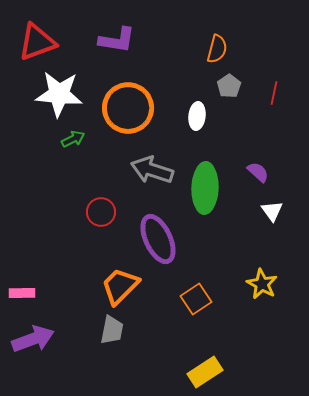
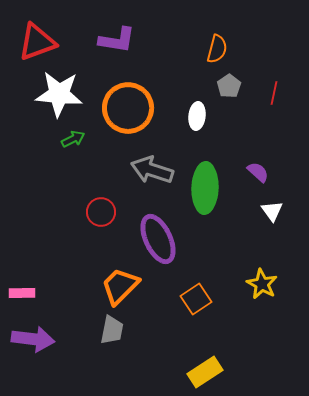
purple arrow: rotated 27 degrees clockwise
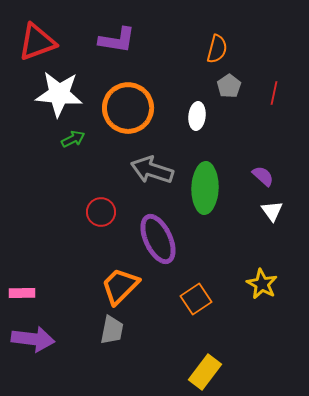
purple semicircle: moved 5 px right, 4 px down
yellow rectangle: rotated 20 degrees counterclockwise
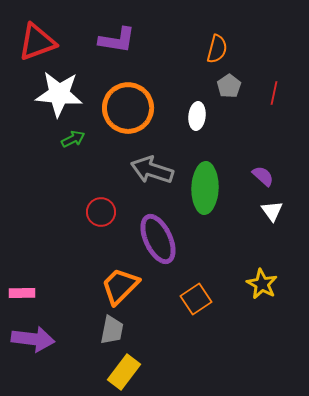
yellow rectangle: moved 81 px left
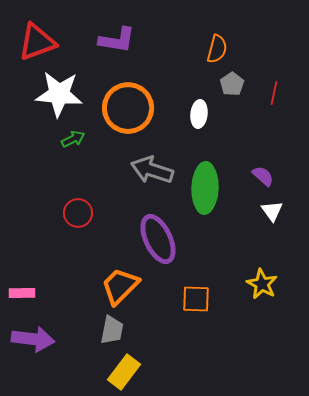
gray pentagon: moved 3 px right, 2 px up
white ellipse: moved 2 px right, 2 px up
red circle: moved 23 px left, 1 px down
orange square: rotated 36 degrees clockwise
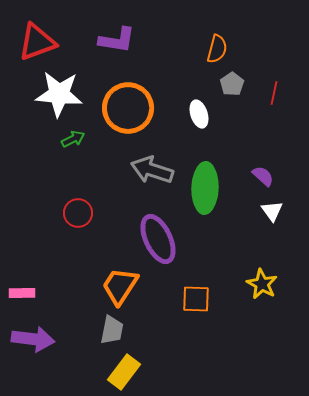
white ellipse: rotated 24 degrees counterclockwise
orange trapezoid: rotated 12 degrees counterclockwise
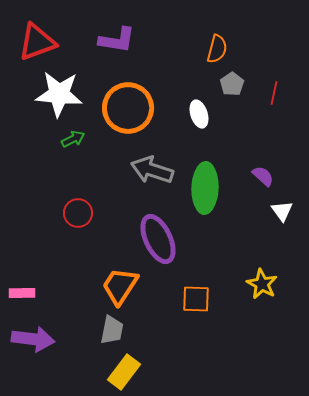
white triangle: moved 10 px right
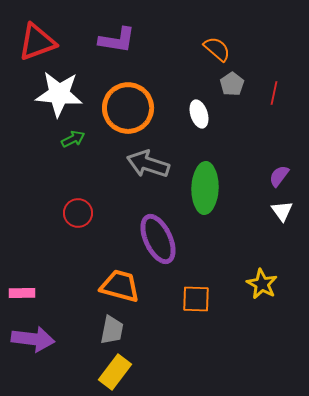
orange semicircle: rotated 64 degrees counterclockwise
gray arrow: moved 4 px left, 6 px up
purple semicircle: moved 16 px right; rotated 95 degrees counterclockwise
orange trapezoid: rotated 72 degrees clockwise
yellow rectangle: moved 9 px left
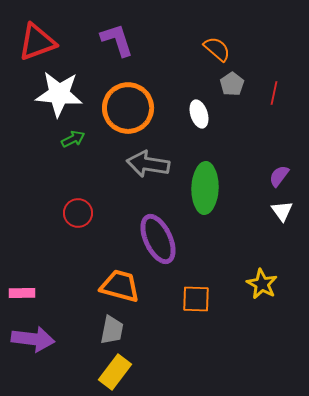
purple L-shape: rotated 117 degrees counterclockwise
gray arrow: rotated 9 degrees counterclockwise
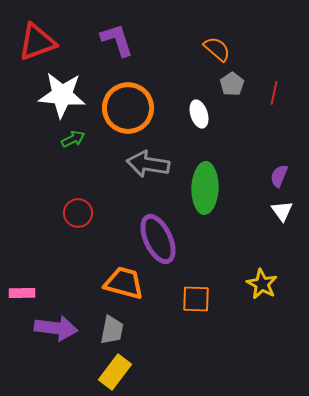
white star: moved 3 px right, 1 px down
purple semicircle: rotated 15 degrees counterclockwise
orange trapezoid: moved 4 px right, 3 px up
purple arrow: moved 23 px right, 11 px up
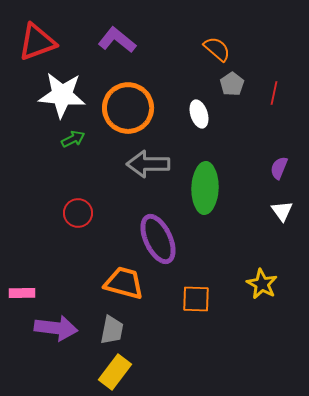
purple L-shape: rotated 33 degrees counterclockwise
gray arrow: rotated 9 degrees counterclockwise
purple semicircle: moved 8 px up
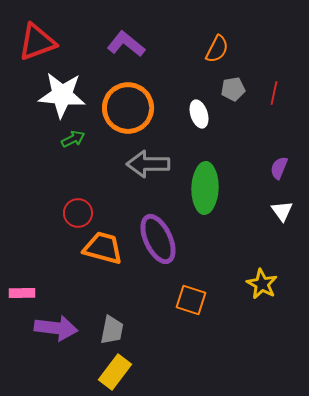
purple L-shape: moved 9 px right, 4 px down
orange semicircle: rotated 76 degrees clockwise
gray pentagon: moved 1 px right, 5 px down; rotated 25 degrees clockwise
orange trapezoid: moved 21 px left, 35 px up
orange square: moved 5 px left, 1 px down; rotated 16 degrees clockwise
